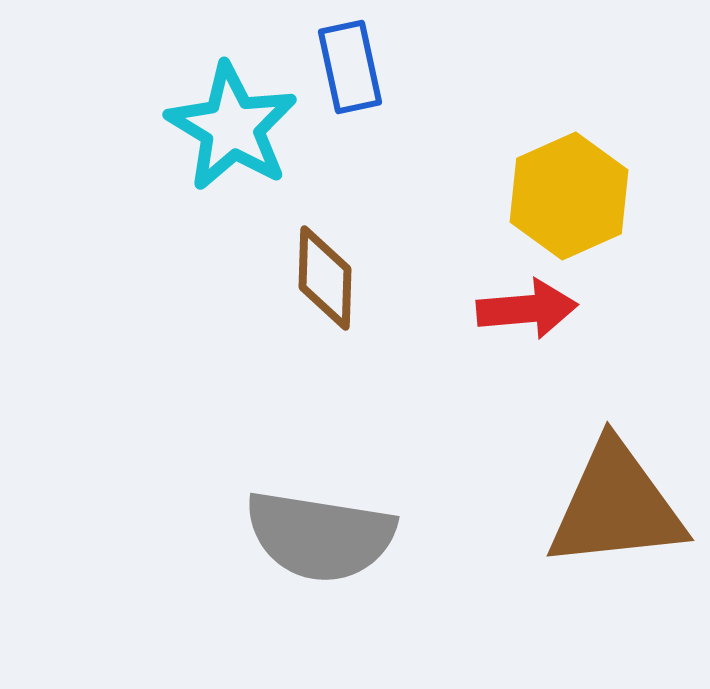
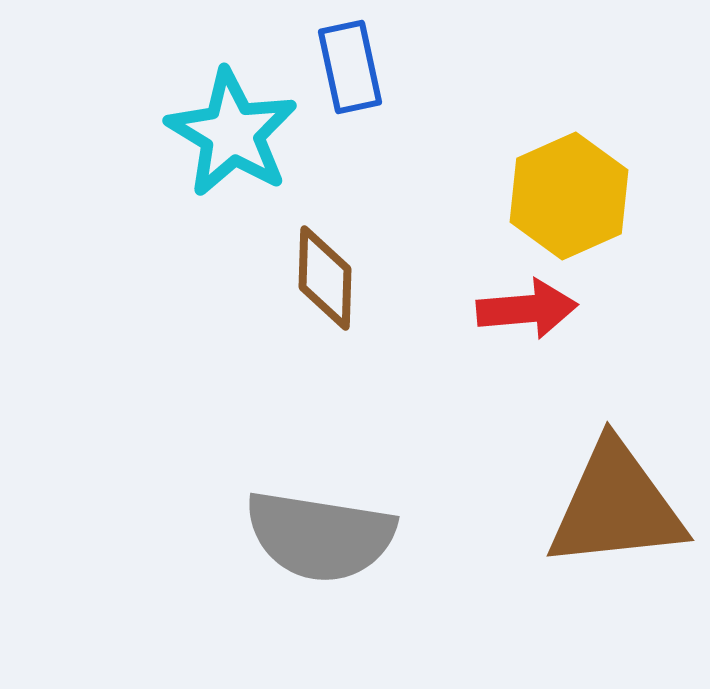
cyan star: moved 6 px down
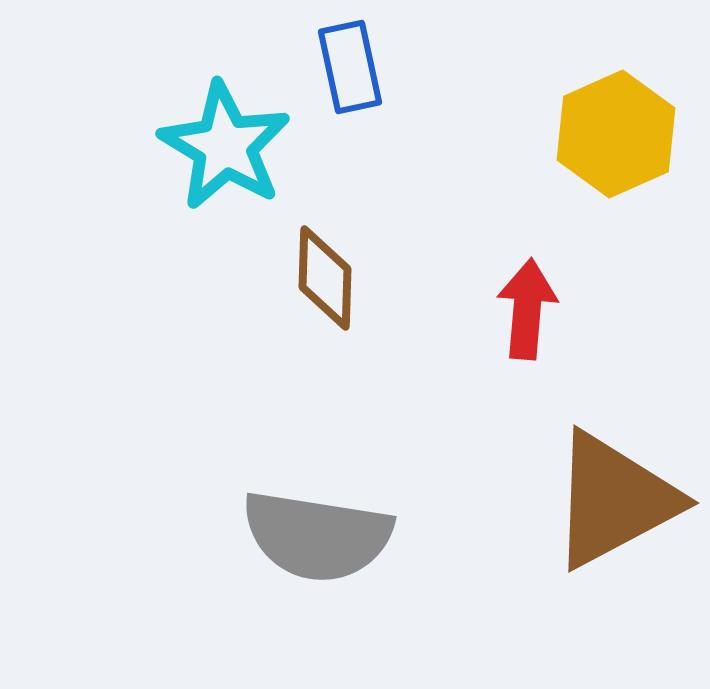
cyan star: moved 7 px left, 13 px down
yellow hexagon: moved 47 px right, 62 px up
red arrow: rotated 80 degrees counterclockwise
brown triangle: moved 2 px left, 6 px up; rotated 22 degrees counterclockwise
gray semicircle: moved 3 px left
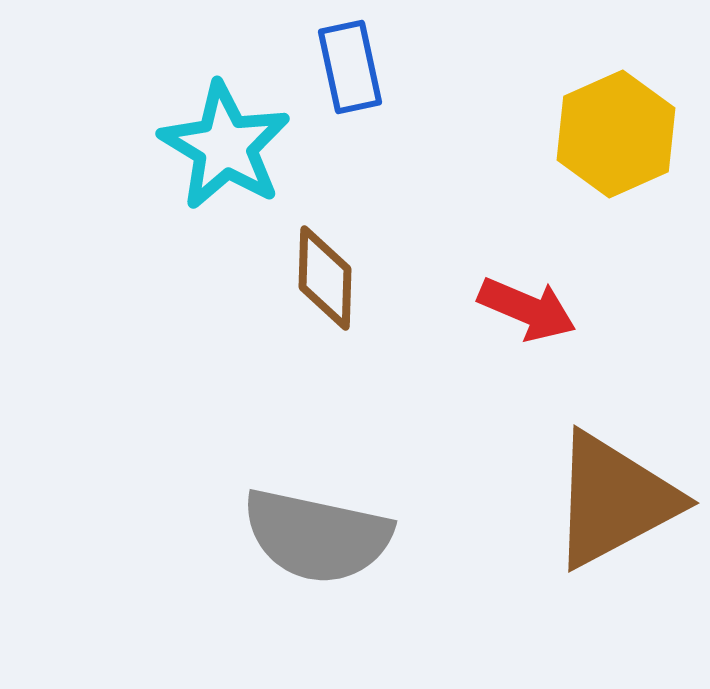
red arrow: rotated 108 degrees clockwise
gray semicircle: rotated 3 degrees clockwise
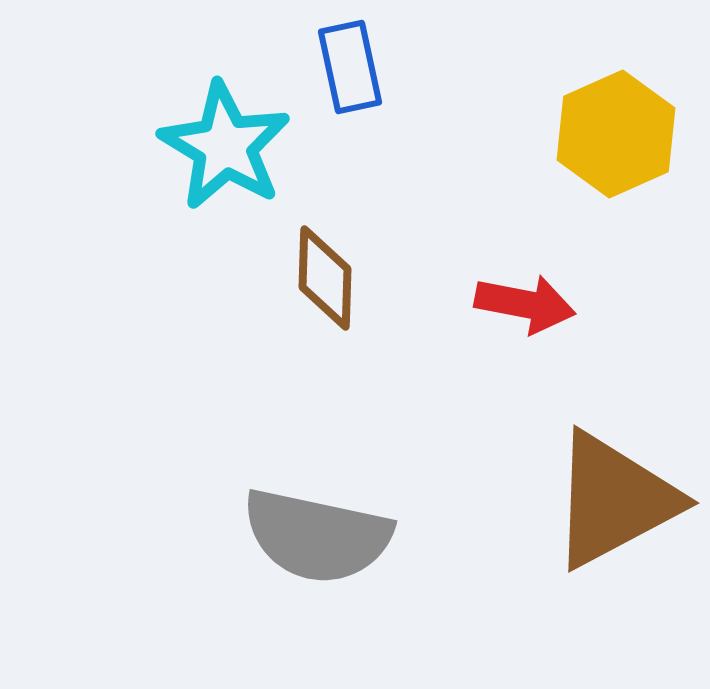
red arrow: moved 2 px left, 5 px up; rotated 12 degrees counterclockwise
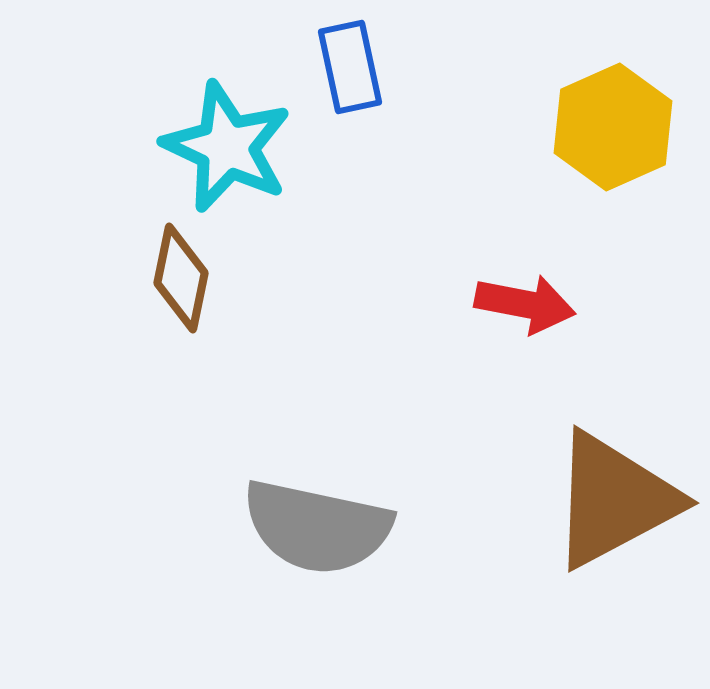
yellow hexagon: moved 3 px left, 7 px up
cyan star: moved 2 px right, 1 px down; rotated 6 degrees counterclockwise
brown diamond: moved 144 px left; rotated 10 degrees clockwise
gray semicircle: moved 9 px up
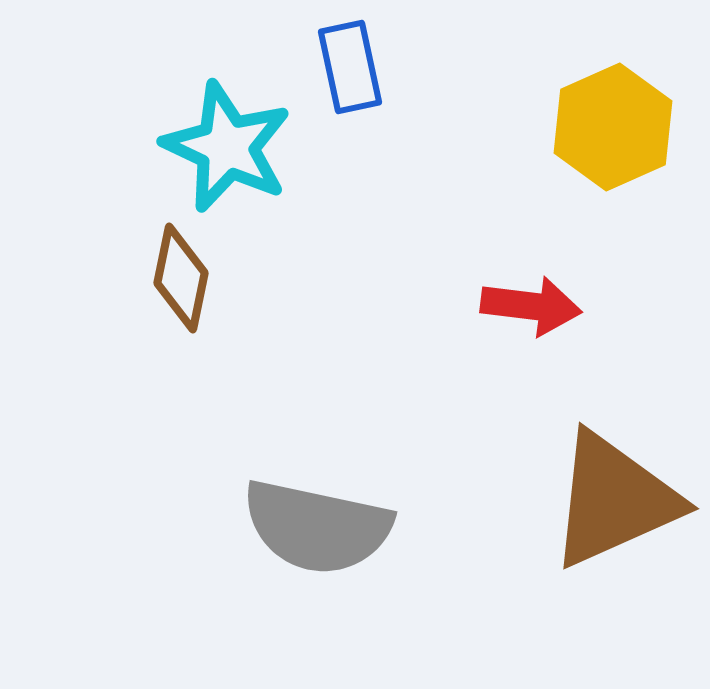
red arrow: moved 6 px right, 2 px down; rotated 4 degrees counterclockwise
brown triangle: rotated 4 degrees clockwise
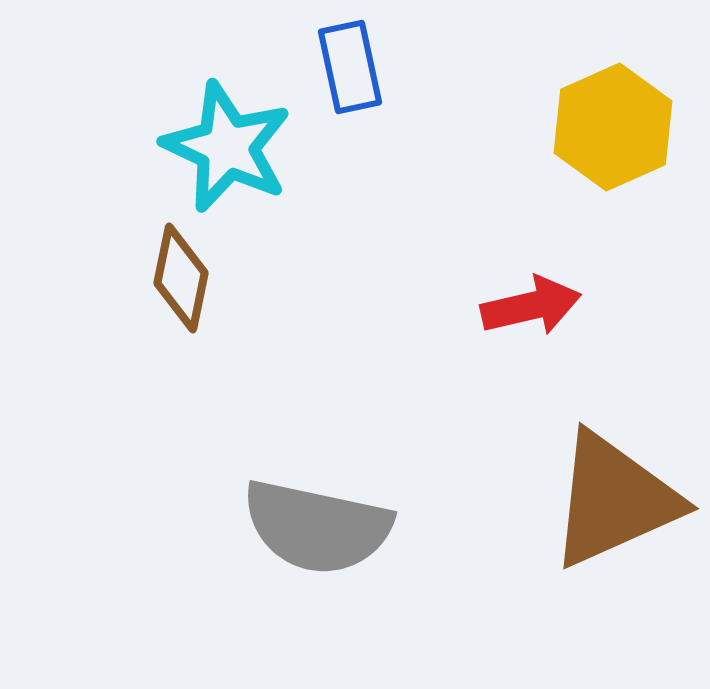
red arrow: rotated 20 degrees counterclockwise
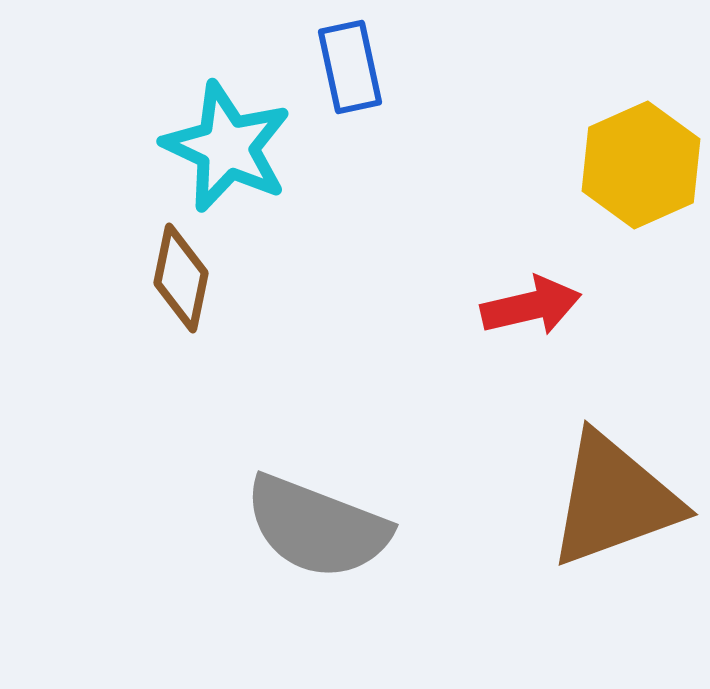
yellow hexagon: moved 28 px right, 38 px down
brown triangle: rotated 4 degrees clockwise
gray semicircle: rotated 9 degrees clockwise
